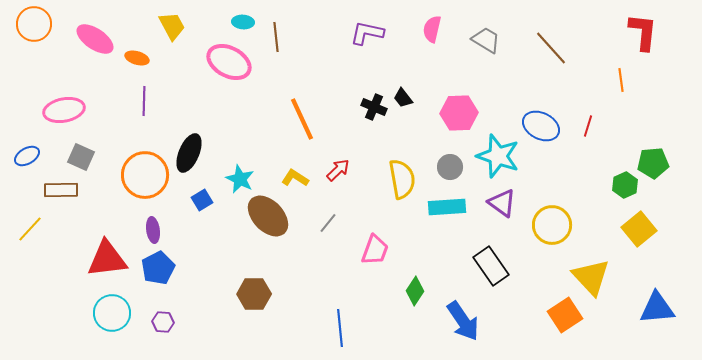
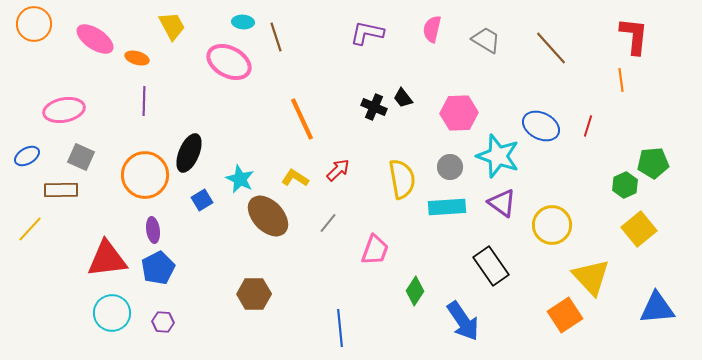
red L-shape at (643, 32): moved 9 px left, 4 px down
brown line at (276, 37): rotated 12 degrees counterclockwise
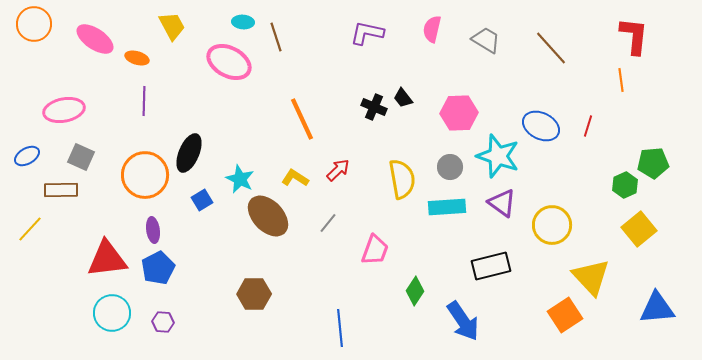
black rectangle at (491, 266): rotated 69 degrees counterclockwise
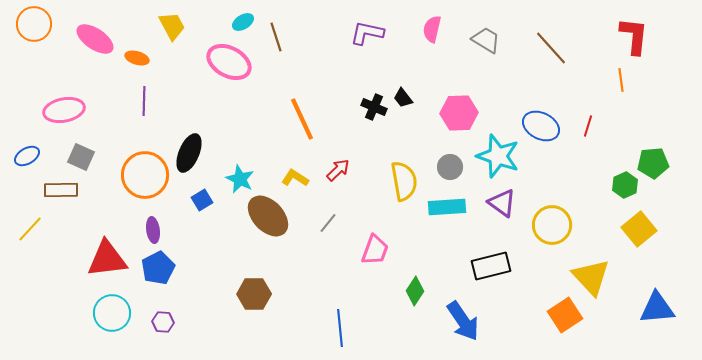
cyan ellipse at (243, 22): rotated 35 degrees counterclockwise
yellow semicircle at (402, 179): moved 2 px right, 2 px down
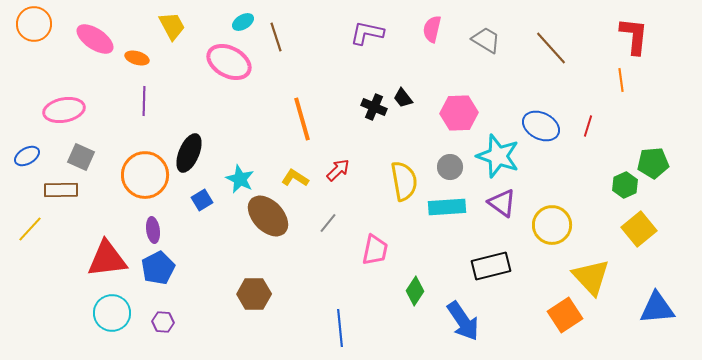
orange line at (302, 119): rotated 9 degrees clockwise
pink trapezoid at (375, 250): rotated 8 degrees counterclockwise
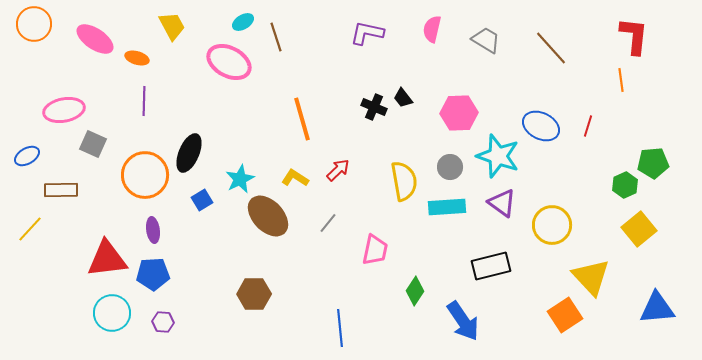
gray square at (81, 157): moved 12 px right, 13 px up
cyan star at (240, 179): rotated 20 degrees clockwise
blue pentagon at (158, 268): moved 5 px left, 6 px down; rotated 24 degrees clockwise
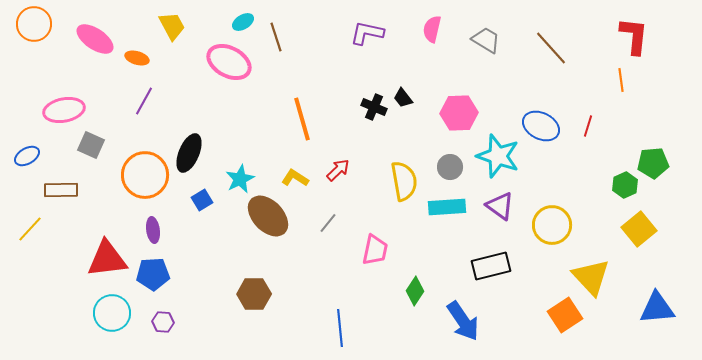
purple line at (144, 101): rotated 28 degrees clockwise
gray square at (93, 144): moved 2 px left, 1 px down
purple triangle at (502, 203): moved 2 px left, 3 px down
